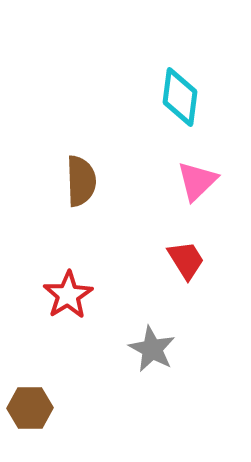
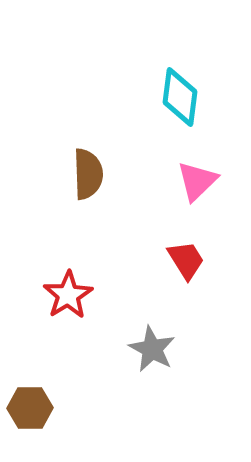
brown semicircle: moved 7 px right, 7 px up
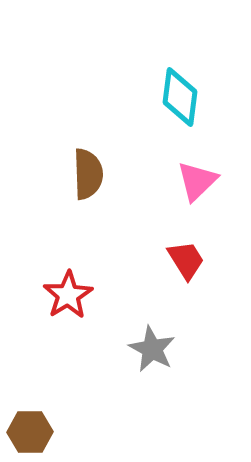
brown hexagon: moved 24 px down
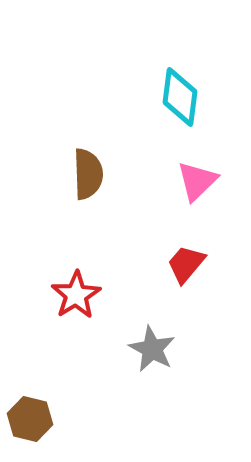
red trapezoid: moved 4 px down; rotated 108 degrees counterclockwise
red star: moved 8 px right
brown hexagon: moved 13 px up; rotated 15 degrees clockwise
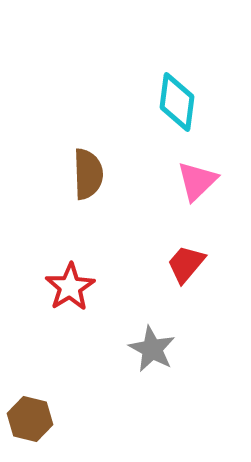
cyan diamond: moved 3 px left, 5 px down
red star: moved 6 px left, 8 px up
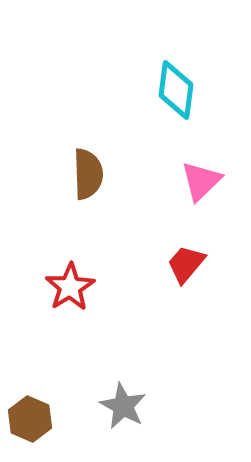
cyan diamond: moved 1 px left, 12 px up
pink triangle: moved 4 px right
gray star: moved 29 px left, 57 px down
brown hexagon: rotated 9 degrees clockwise
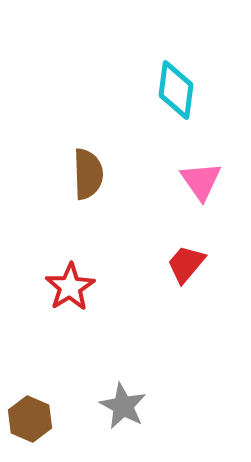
pink triangle: rotated 21 degrees counterclockwise
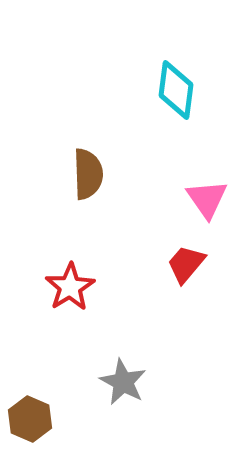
pink triangle: moved 6 px right, 18 px down
gray star: moved 24 px up
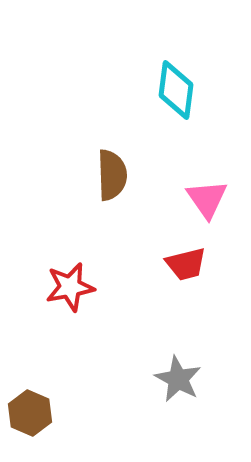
brown semicircle: moved 24 px right, 1 px down
red trapezoid: rotated 144 degrees counterclockwise
red star: rotated 21 degrees clockwise
gray star: moved 55 px right, 3 px up
brown hexagon: moved 6 px up
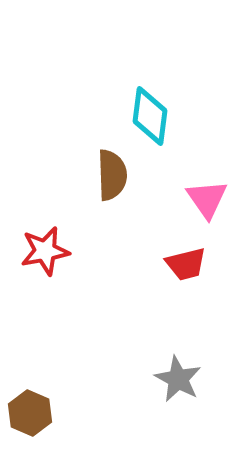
cyan diamond: moved 26 px left, 26 px down
red star: moved 25 px left, 36 px up
